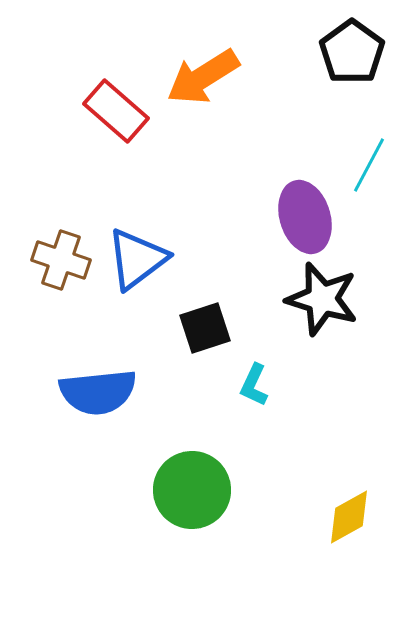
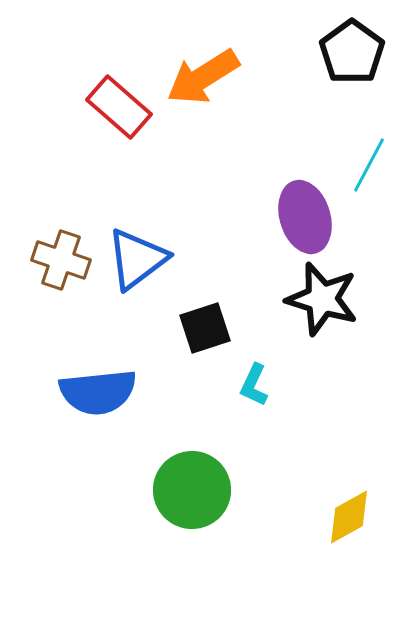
red rectangle: moved 3 px right, 4 px up
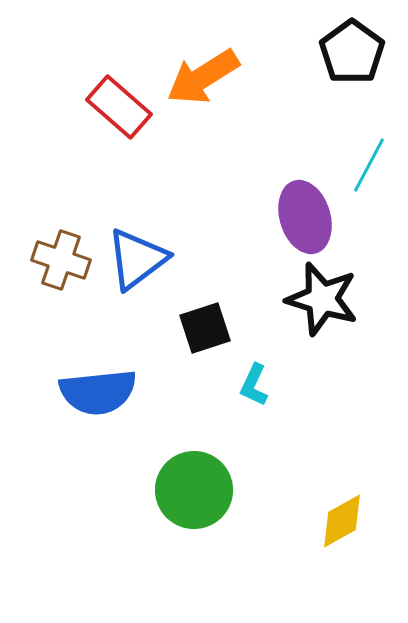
green circle: moved 2 px right
yellow diamond: moved 7 px left, 4 px down
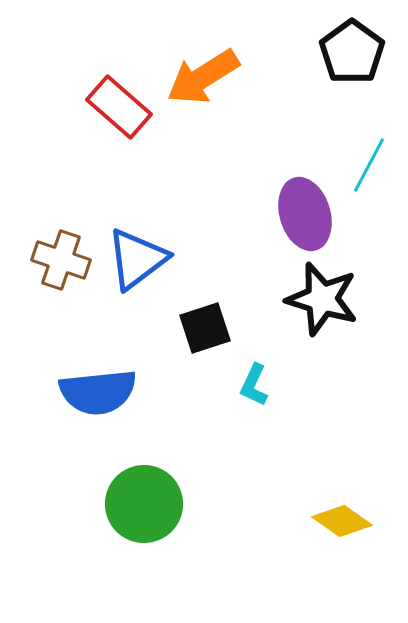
purple ellipse: moved 3 px up
green circle: moved 50 px left, 14 px down
yellow diamond: rotated 64 degrees clockwise
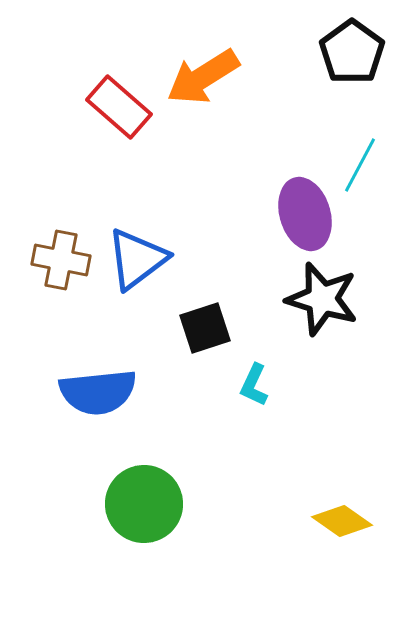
cyan line: moved 9 px left
brown cross: rotated 8 degrees counterclockwise
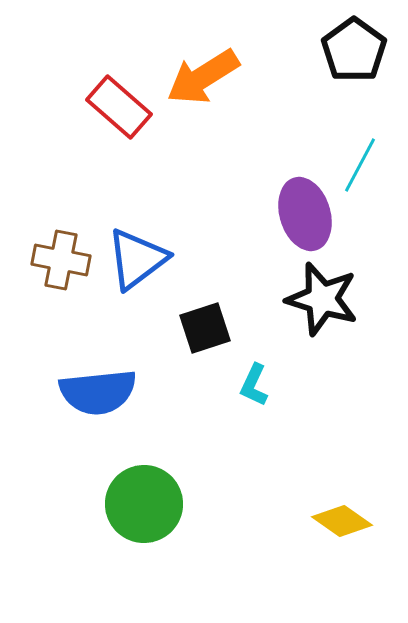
black pentagon: moved 2 px right, 2 px up
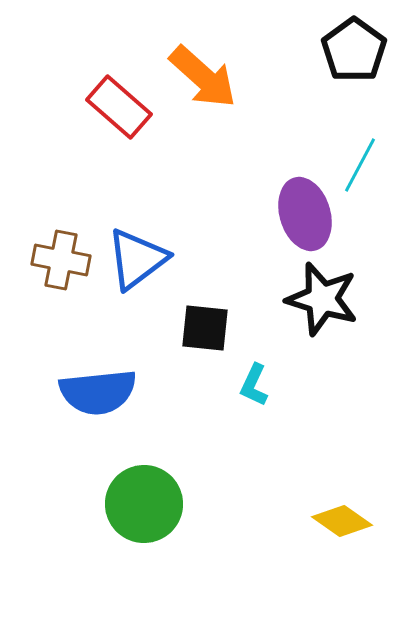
orange arrow: rotated 106 degrees counterclockwise
black square: rotated 24 degrees clockwise
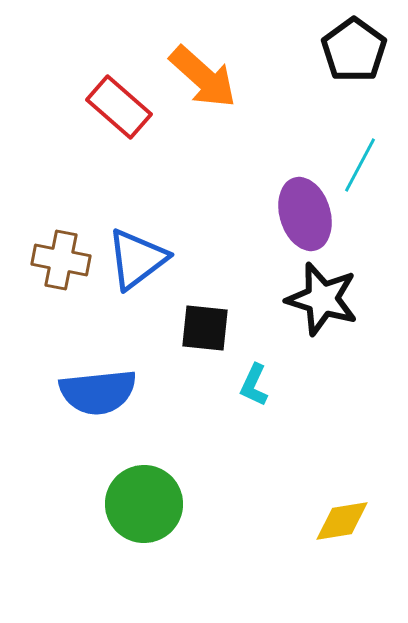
yellow diamond: rotated 44 degrees counterclockwise
